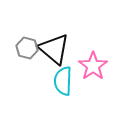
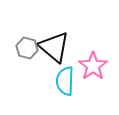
black triangle: moved 2 px up
cyan semicircle: moved 2 px right
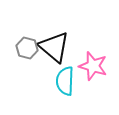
pink star: rotated 20 degrees counterclockwise
